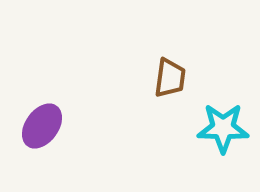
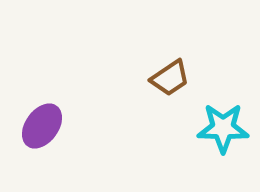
brown trapezoid: rotated 48 degrees clockwise
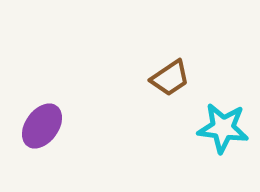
cyan star: rotated 6 degrees clockwise
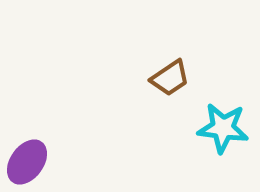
purple ellipse: moved 15 px left, 36 px down
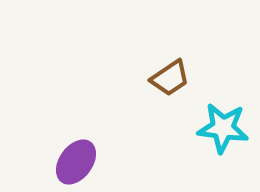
purple ellipse: moved 49 px right
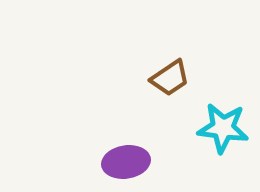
purple ellipse: moved 50 px right; rotated 45 degrees clockwise
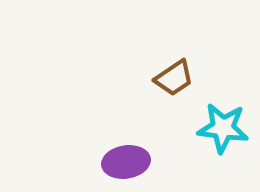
brown trapezoid: moved 4 px right
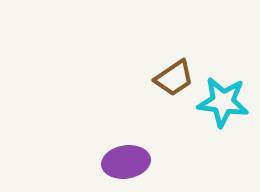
cyan star: moved 26 px up
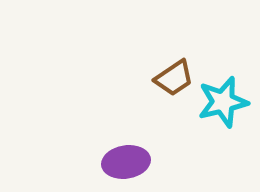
cyan star: rotated 21 degrees counterclockwise
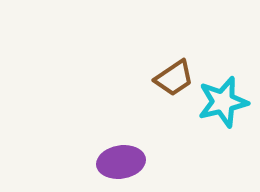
purple ellipse: moved 5 px left
